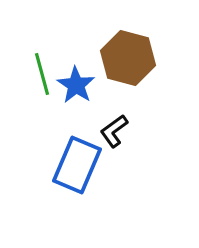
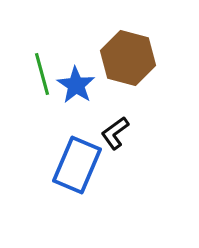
black L-shape: moved 1 px right, 2 px down
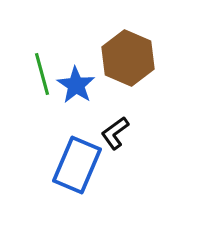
brown hexagon: rotated 8 degrees clockwise
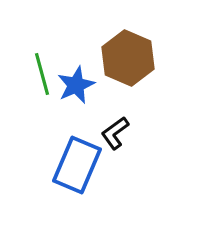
blue star: rotated 15 degrees clockwise
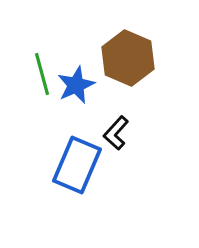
black L-shape: moved 1 px right; rotated 12 degrees counterclockwise
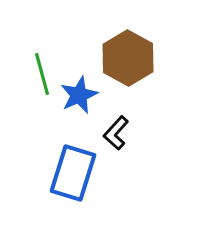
brown hexagon: rotated 6 degrees clockwise
blue star: moved 3 px right, 10 px down
blue rectangle: moved 4 px left, 8 px down; rotated 6 degrees counterclockwise
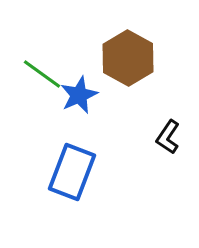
green line: rotated 39 degrees counterclockwise
black L-shape: moved 52 px right, 4 px down; rotated 8 degrees counterclockwise
blue rectangle: moved 1 px left, 1 px up; rotated 4 degrees clockwise
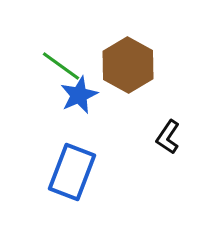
brown hexagon: moved 7 px down
green line: moved 19 px right, 8 px up
